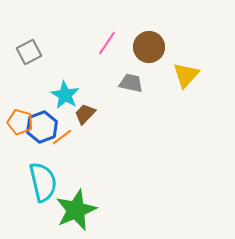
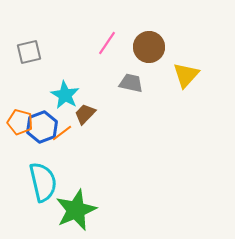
gray square: rotated 15 degrees clockwise
orange line: moved 4 px up
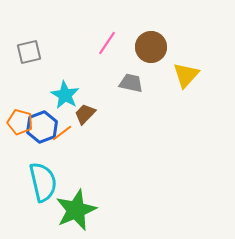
brown circle: moved 2 px right
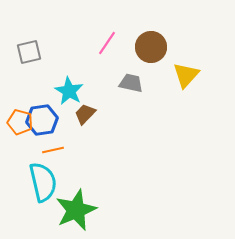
cyan star: moved 4 px right, 4 px up
blue hexagon: moved 7 px up; rotated 12 degrees clockwise
orange line: moved 9 px left, 17 px down; rotated 25 degrees clockwise
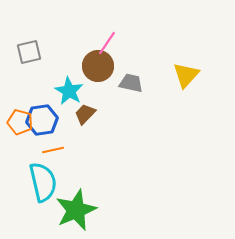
brown circle: moved 53 px left, 19 px down
